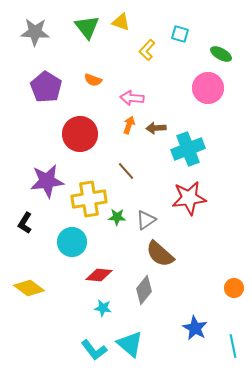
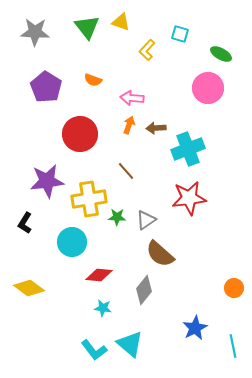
blue star: rotated 15 degrees clockwise
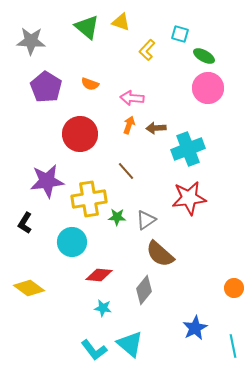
green triangle: rotated 12 degrees counterclockwise
gray star: moved 4 px left, 9 px down
green ellipse: moved 17 px left, 2 px down
orange semicircle: moved 3 px left, 4 px down
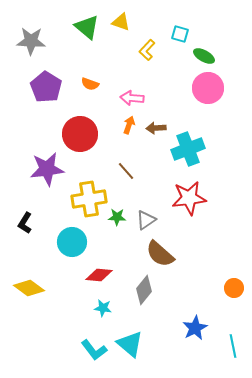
purple star: moved 12 px up
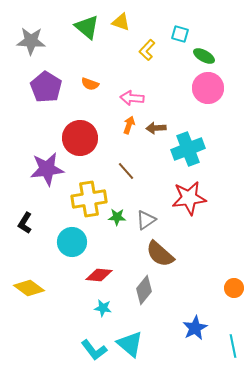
red circle: moved 4 px down
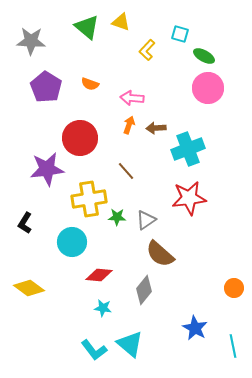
blue star: rotated 15 degrees counterclockwise
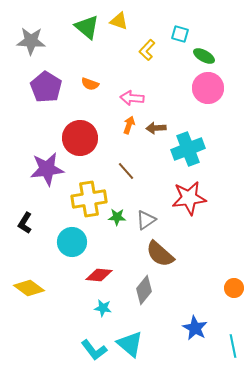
yellow triangle: moved 2 px left, 1 px up
